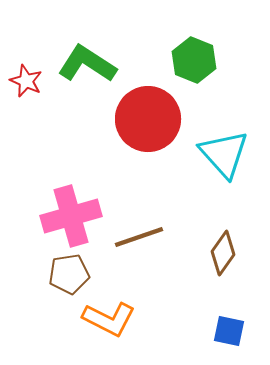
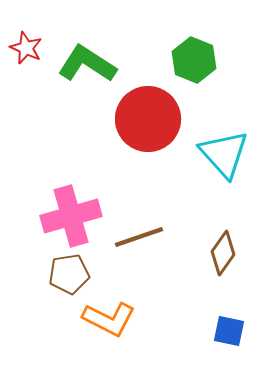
red star: moved 33 px up
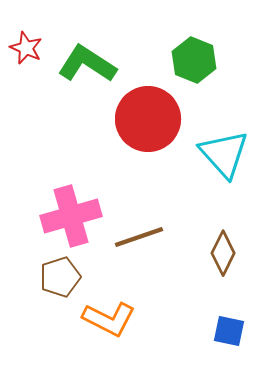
brown diamond: rotated 9 degrees counterclockwise
brown pentagon: moved 9 px left, 3 px down; rotated 9 degrees counterclockwise
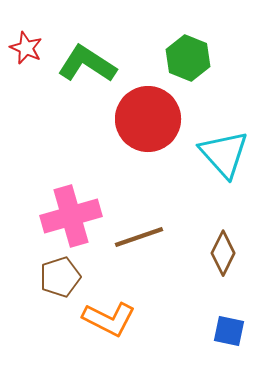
green hexagon: moved 6 px left, 2 px up
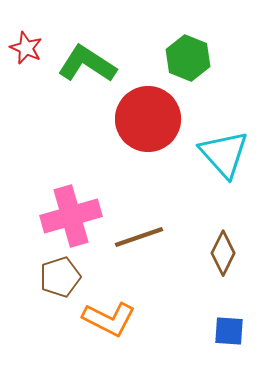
blue square: rotated 8 degrees counterclockwise
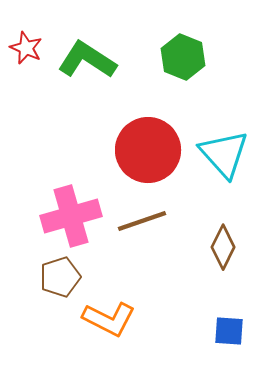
green hexagon: moved 5 px left, 1 px up
green L-shape: moved 4 px up
red circle: moved 31 px down
brown line: moved 3 px right, 16 px up
brown diamond: moved 6 px up
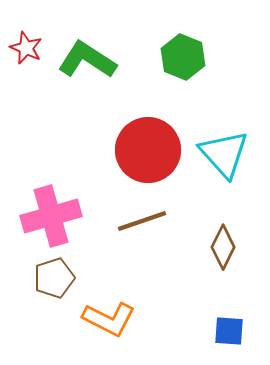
pink cross: moved 20 px left
brown pentagon: moved 6 px left, 1 px down
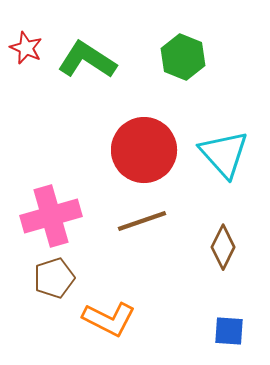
red circle: moved 4 px left
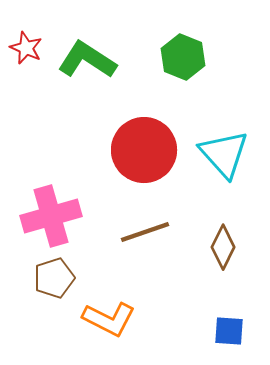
brown line: moved 3 px right, 11 px down
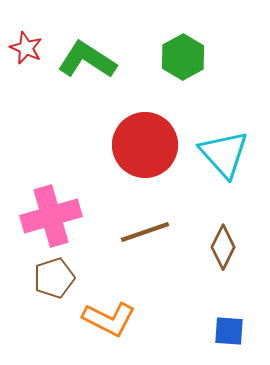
green hexagon: rotated 9 degrees clockwise
red circle: moved 1 px right, 5 px up
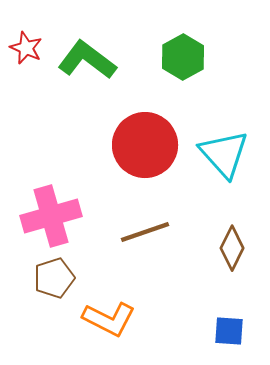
green L-shape: rotated 4 degrees clockwise
brown diamond: moved 9 px right, 1 px down
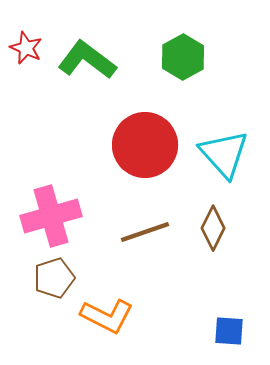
brown diamond: moved 19 px left, 20 px up
orange L-shape: moved 2 px left, 3 px up
